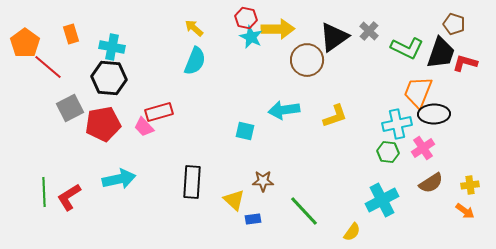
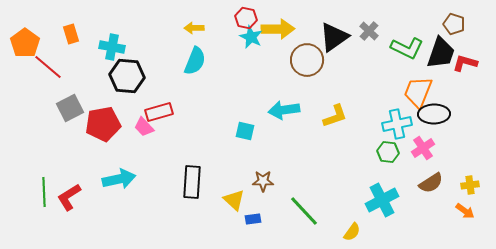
yellow arrow at (194, 28): rotated 42 degrees counterclockwise
black hexagon at (109, 78): moved 18 px right, 2 px up
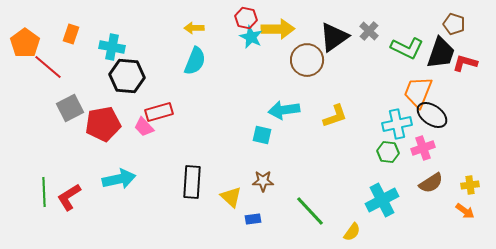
orange rectangle at (71, 34): rotated 36 degrees clockwise
black ellipse at (434, 114): moved 2 px left, 1 px down; rotated 36 degrees clockwise
cyan square at (245, 131): moved 17 px right, 4 px down
pink cross at (423, 148): rotated 15 degrees clockwise
yellow triangle at (234, 200): moved 3 px left, 3 px up
green line at (304, 211): moved 6 px right
